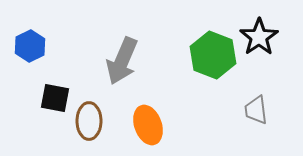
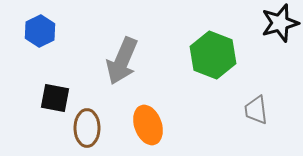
black star: moved 21 px right, 14 px up; rotated 18 degrees clockwise
blue hexagon: moved 10 px right, 15 px up
brown ellipse: moved 2 px left, 7 px down
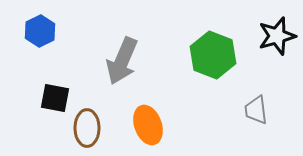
black star: moved 3 px left, 13 px down
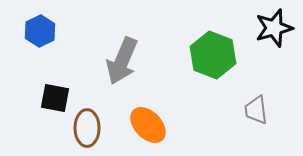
black star: moved 3 px left, 8 px up
orange ellipse: rotated 24 degrees counterclockwise
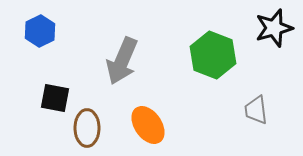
orange ellipse: rotated 9 degrees clockwise
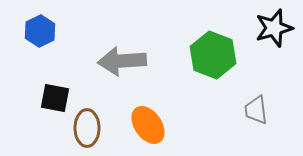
gray arrow: rotated 63 degrees clockwise
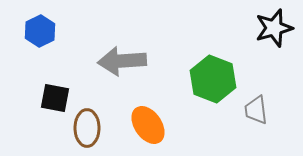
green hexagon: moved 24 px down
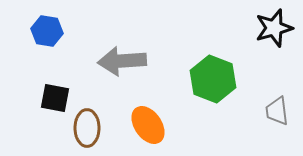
blue hexagon: moved 7 px right; rotated 24 degrees counterclockwise
gray trapezoid: moved 21 px right, 1 px down
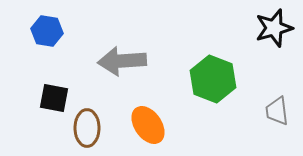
black square: moved 1 px left
